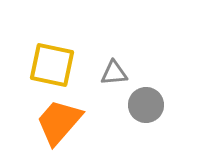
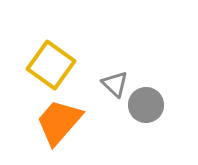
yellow square: moved 1 px left; rotated 24 degrees clockwise
gray triangle: moved 1 px right, 11 px down; rotated 48 degrees clockwise
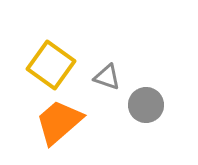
gray triangle: moved 8 px left, 7 px up; rotated 24 degrees counterclockwise
orange trapezoid: rotated 8 degrees clockwise
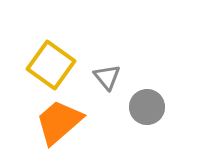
gray triangle: rotated 32 degrees clockwise
gray circle: moved 1 px right, 2 px down
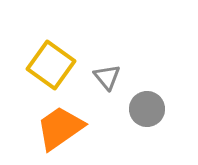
gray circle: moved 2 px down
orange trapezoid: moved 1 px right, 6 px down; rotated 6 degrees clockwise
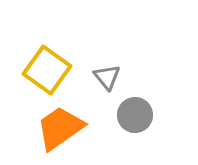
yellow square: moved 4 px left, 5 px down
gray circle: moved 12 px left, 6 px down
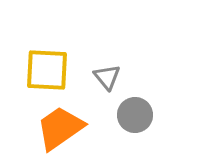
yellow square: rotated 33 degrees counterclockwise
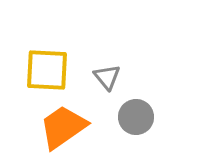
gray circle: moved 1 px right, 2 px down
orange trapezoid: moved 3 px right, 1 px up
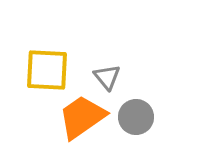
orange trapezoid: moved 19 px right, 10 px up
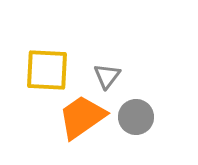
gray triangle: moved 1 px up; rotated 16 degrees clockwise
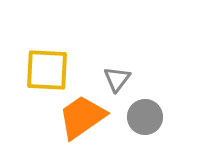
gray triangle: moved 10 px right, 3 px down
gray circle: moved 9 px right
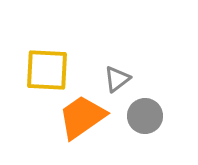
gray triangle: rotated 16 degrees clockwise
gray circle: moved 1 px up
